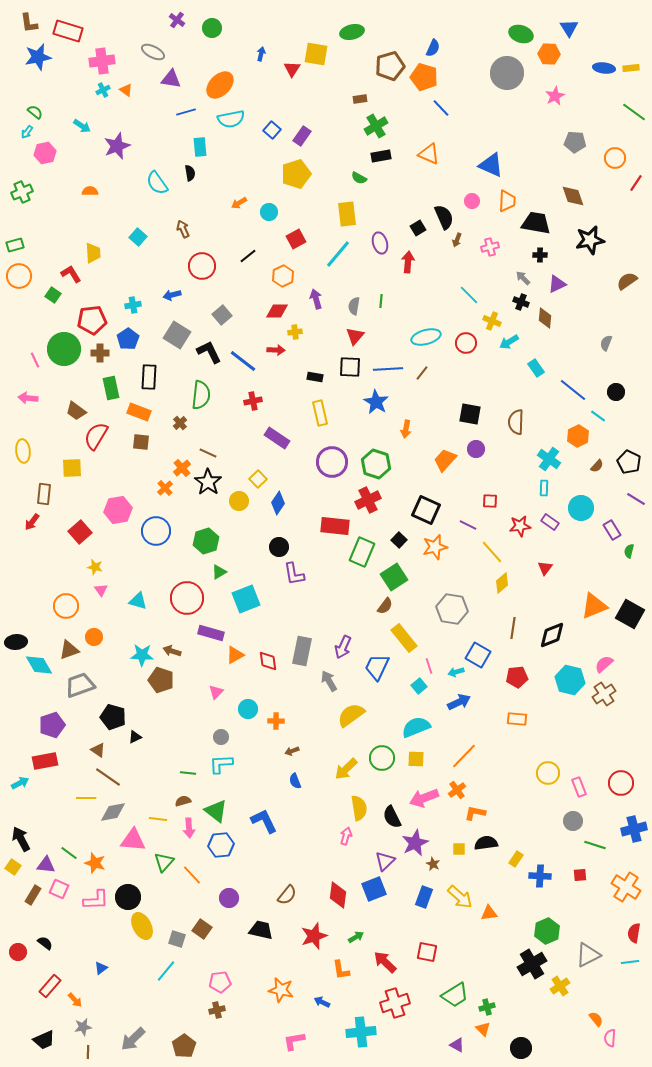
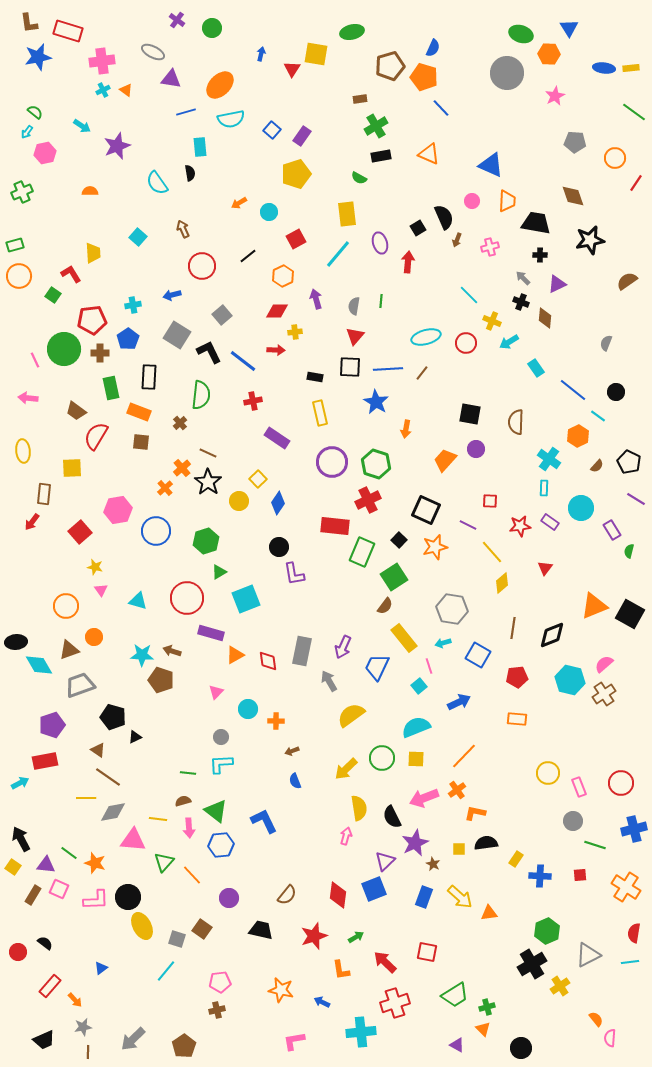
cyan arrow at (456, 672): moved 13 px left, 29 px up
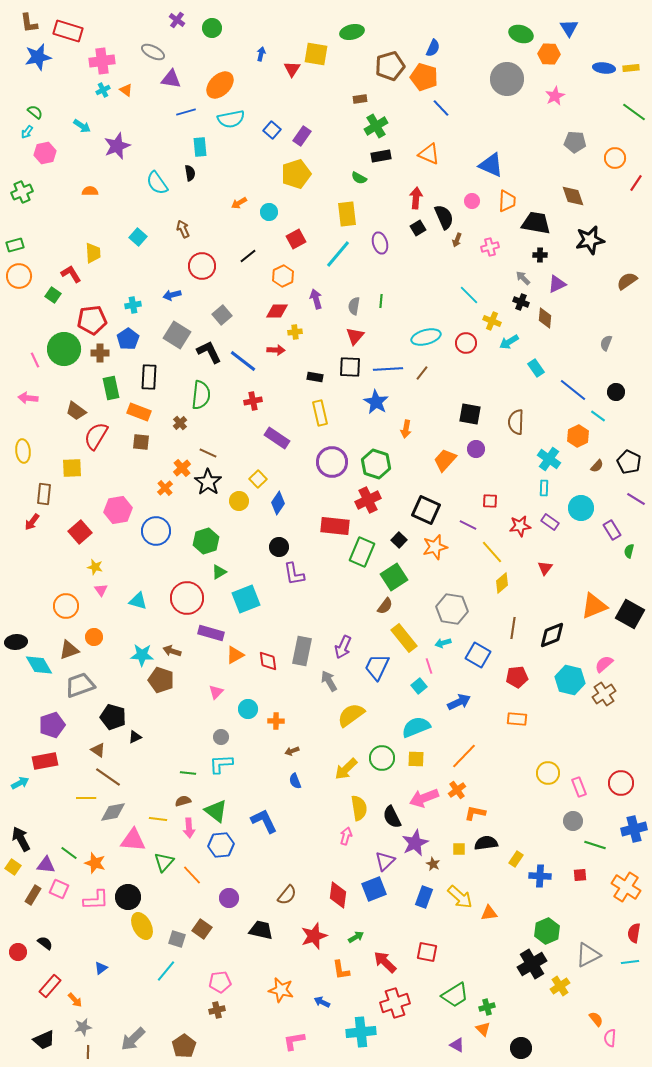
gray circle at (507, 73): moved 6 px down
red arrow at (408, 262): moved 8 px right, 64 px up
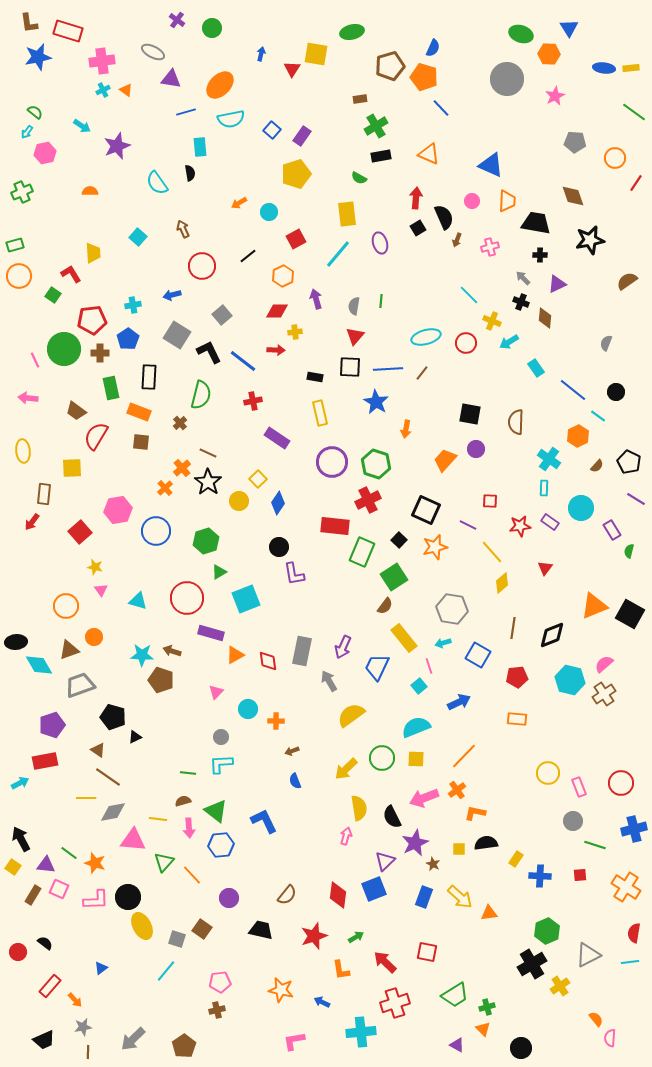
green semicircle at (201, 395): rotated 8 degrees clockwise
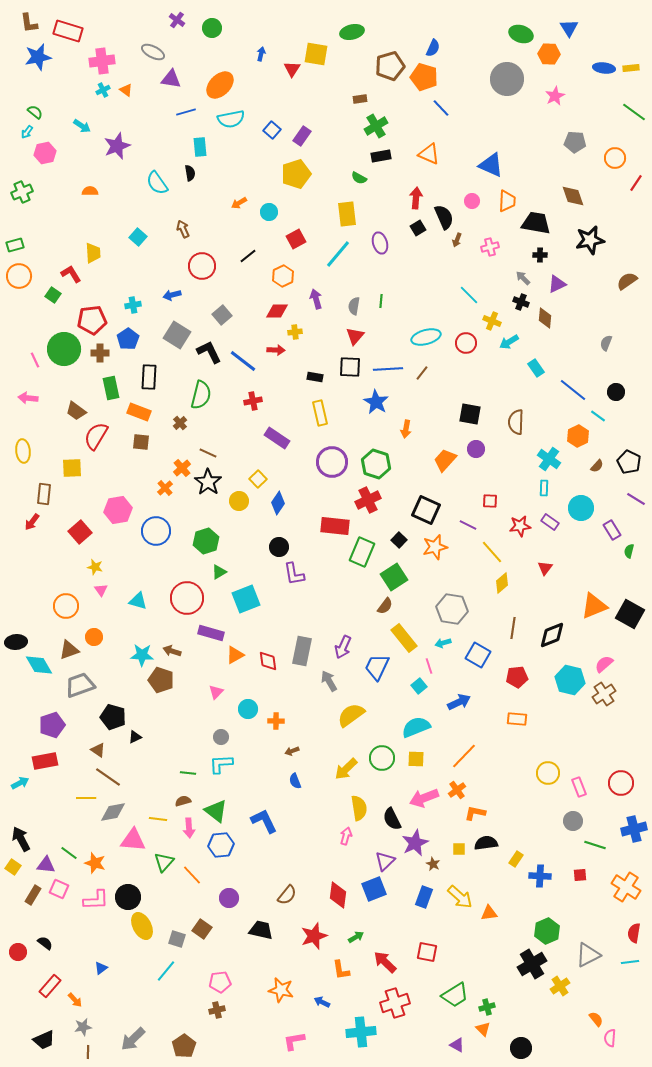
black semicircle at (392, 817): moved 2 px down
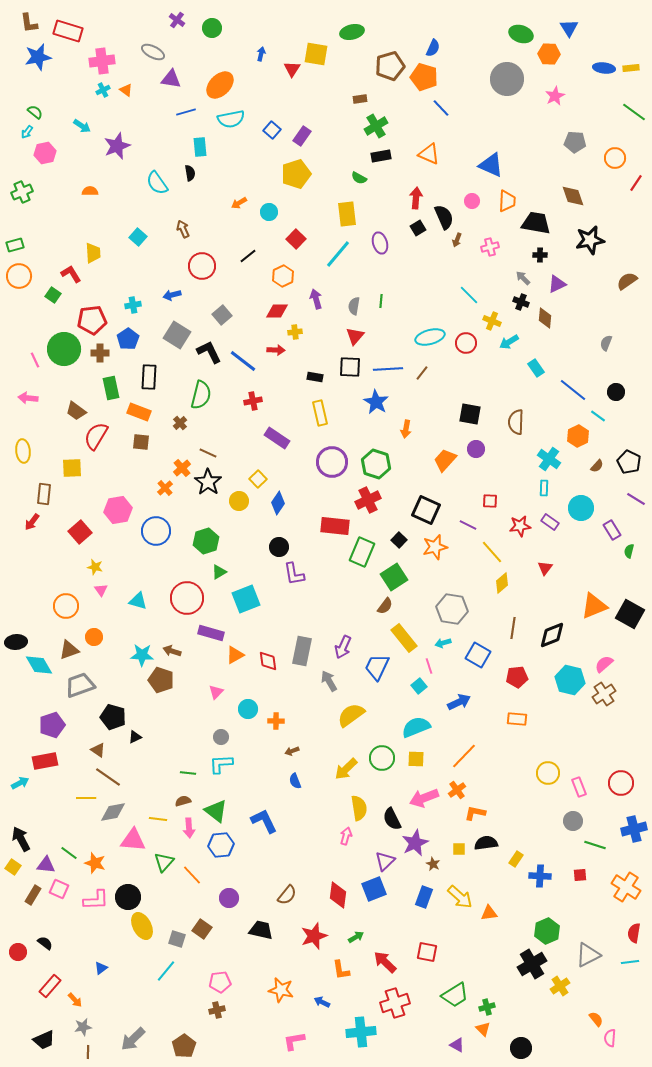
red square at (296, 239): rotated 18 degrees counterclockwise
cyan ellipse at (426, 337): moved 4 px right
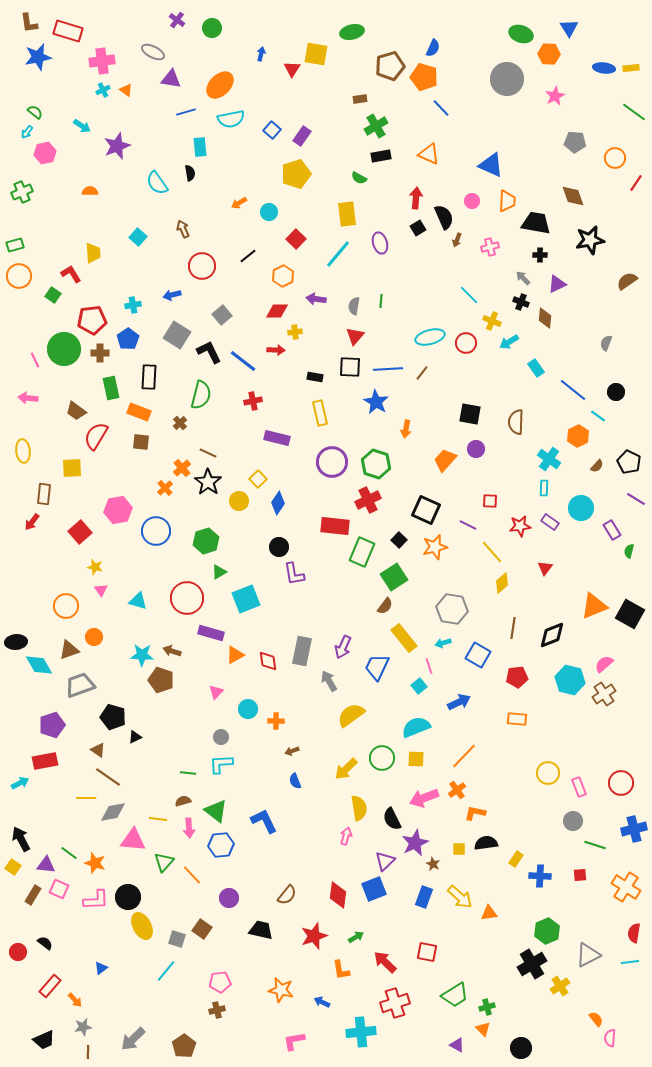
purple arrow at (316, 299): rotated 66 degrees counterclockwise
purple rectangle at (277, 438): rotated 20 degrees counterclockwise
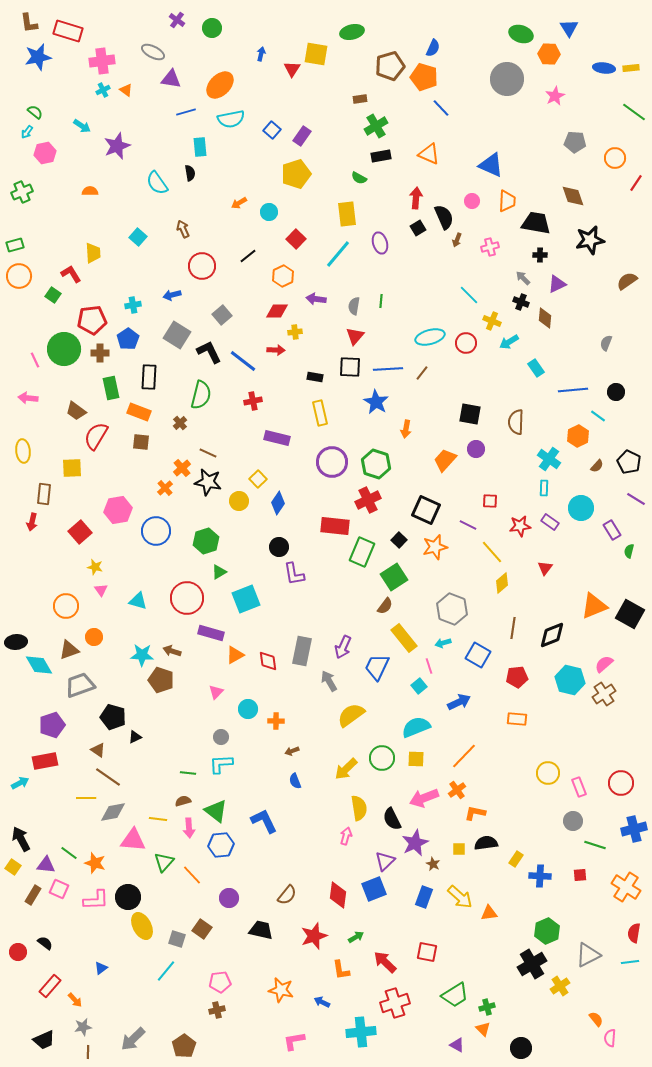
blue line at (573, 390): rotated 44 degrees counterclockwise
black star at (208, 482): rotated 24 degrees counterclockwise
red arrow at (32, 522): rotated 24 degrees counterclockwise
gray hexagon at (452, 609): rotated 12 degrees clockwise
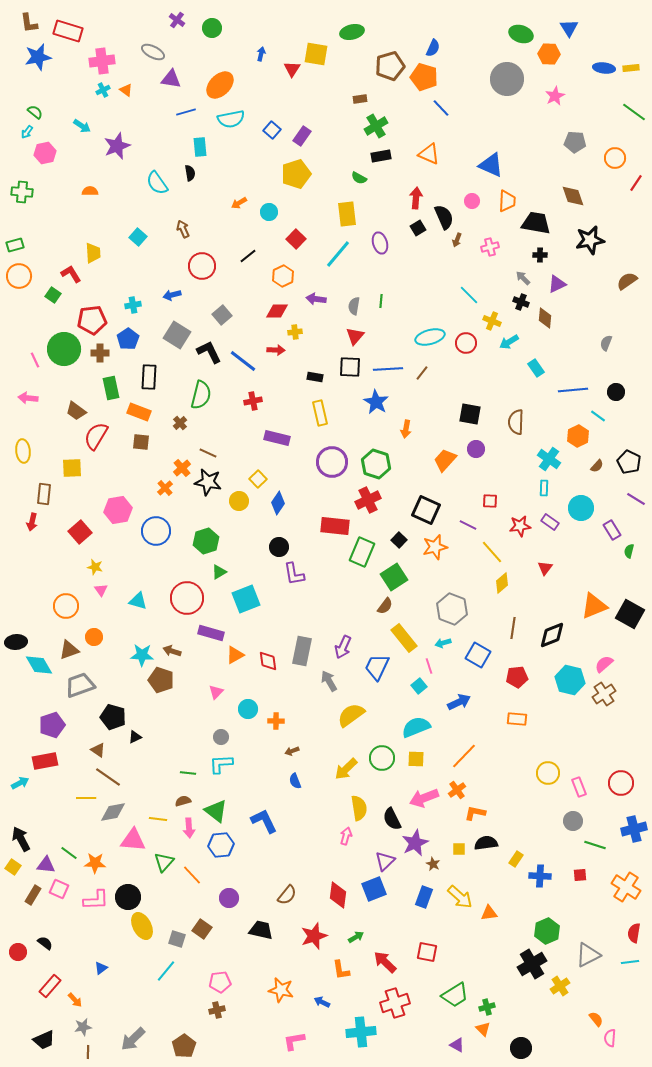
green cross at (22, 192): rotated 30 degrees clockwise
orange star at (95, 863): rotated 15 degrees counterclockwise
